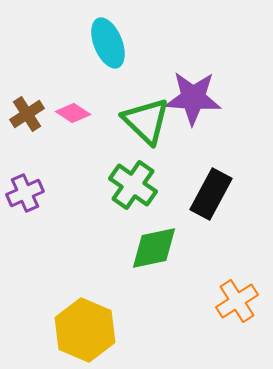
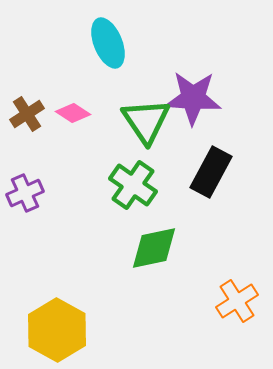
green triangle: rotated 12 degrees clockwise
black rectangle: moved 22 px up
yellow hexagon: moved 28 px left; rotated 6 degrees clockwise
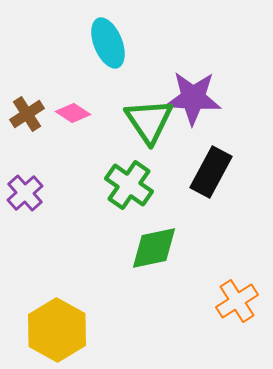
green triangle: moved 3 px right
green cross: moved 4 px left
purple cross: rotated 18 degrees counterclockwise
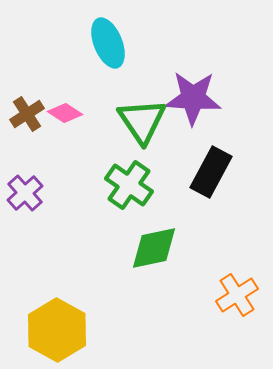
pink diamond: moved 8 px left
green triangle: moved 7 px left
orange cross: moved 6 px up
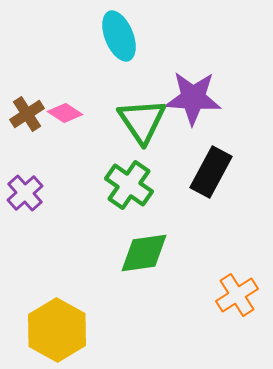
cyan ellipse: moved 11 px right, 7 px up
green diamond: moved 10 px left, 5 px down; rotated 4 degrees clockwise
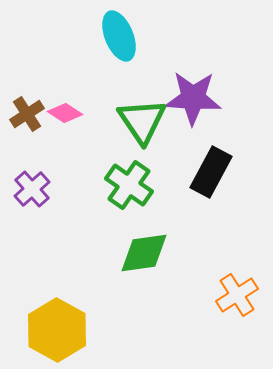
purple cross: moved 7 px right, 4 px up
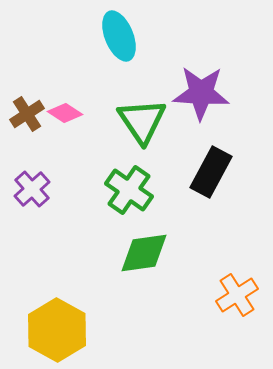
purple star: moved 8 px right, 5 px up
green cross: moved 5 px down
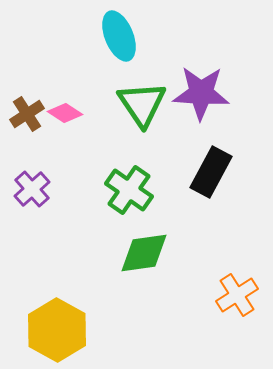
green triangle: moved 17 px up
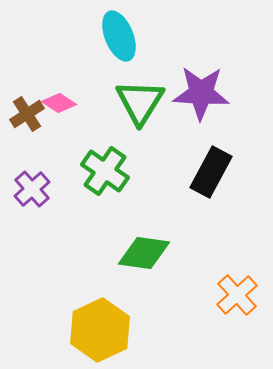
green triangle: moved 2 px left, 2 px up; rotated 6 degrees clockwise
pink diamond: moved 6 px left, 10 px up
green cross: moved 24 px left, 19 px up
green diamond: rotated 16 degrees clockwise
orange cross: rotated 9 degrees counterclockwise
yellow hexagon: moved 43 px right; rotated 6 degrees clockwise
